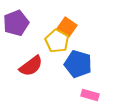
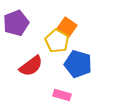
pink rectangle: moved 28 px left
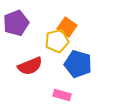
yellow pentagon: rotated 30 degrees clockwise
red semicircle: moved 1 px left; rotated 15 degrees clockwise
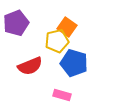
blue pentagon: moved 4 px left, 1 px up
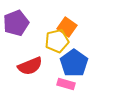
blue pentagon: rotated 20 degrees clockwise
pink rectangle: moved 4 px right, 11 px up
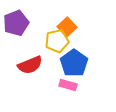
orange square: rotated 12 degrees clockwise
red semicircle: moved 1 px up
pink rectangle: moved 2 px right, 1 px down
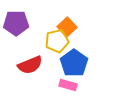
purple pentagon: rotated 20 degrees clockwise
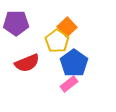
yellow pentagon: rotated 25 degrees counterclockwise
red semicircle: moved 3 px left, 2 px up
pink rectangle: moved 1 px right, 1 px up; rotated 54 degrees counterclockwise
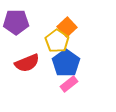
purple pentagon: moved 1 px up
blue pentagon: moved 8 px left
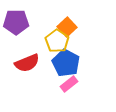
blue pentagon: rotated 8 degrees counterclockwise
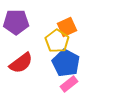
orange square: rotated 18 degrees clockwise
red semicircle: moved 6 px left; rotated 15 degrees counterclockwise
